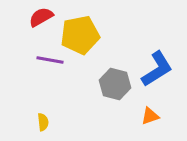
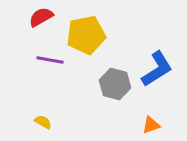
yellow pentagon: moved 6 px right
orange triangle: moved 1 px right, 9 px down
yellow semicircle: rotated 54 degrees counterclockwise
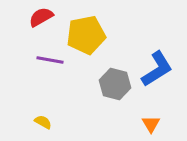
orange triangle: moved 1 px up; rotated 42 degrees counterclockwise
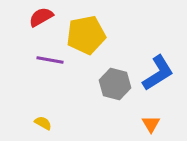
blue L-shape: moved 1 px right, 4 px down
yellow semicircle: moved 1 px down
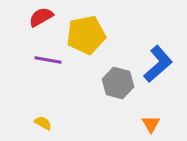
purple line: moved 2 px left
blue L-shape: moved 9 px up; rotated 9 degrees counterclockwise
gray hexagon: moved 3 px right, 1 px up
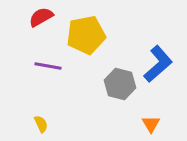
purple line: moved 6 px down
gray hexagon: moved 2 px right, 1 px down
yellow semicircle: moved 2 px left, 1 px down; rotated 36 degrees clockwise
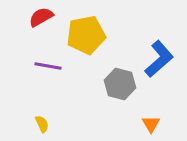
blue L-shape: moved 1 px right, 5 px up
yellow semicircle: moved 1 px right
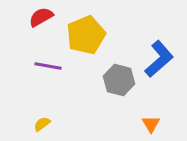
yellow pentagon: rotated 12 degrees counterclockwise
gray hexagon: moved 1 px left, 4 px up
yellow semicircle: rotated 102 degrees counterclockwise
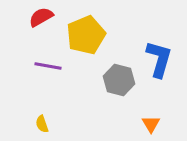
blue L-shape: rotated 33 degrees counterclockwise
yellow semicircle: rotated 72 degrees counterclockwise
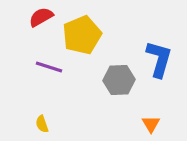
yellow pentagon: moved 4 px left
purple line: moved 1 px right, 1 px down; rotated 8 degrees clockwise
gray hexagon: rotated 16 degrees counterclockwise
